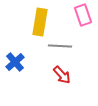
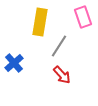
pink rectangle: moved 2 px down
gray line: moved 1 px left; rotated 60 degrees counterclockwise
blue cross: moved 1 px left, 1 px down
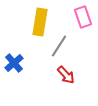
red arrow: moved 4 px right
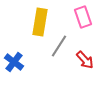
blue cross: moved 1 px up; rotated 12 degrees counterclockwise
red arrow: moved 19 px right, 15 px up
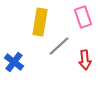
gray line: rotated 15 degrees clockwise
red arrow: rotated 36 degrees clockwise
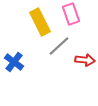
pink rectangle: moved 12 px left, 3 px up
yellow rectangle: rotated 36 degrees counterclockwise
red arrow: rotated 78 degrees counterclockwise
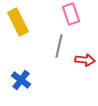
yellow rectangle: moved 22 px left
gray line: rotated 35 degrees counterclockwise
blue cross: moved 7 px right, 18 px down
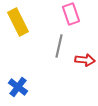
blue cross: moved 3 px left, 7 px down
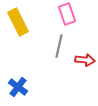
pink rectangle: moved 4 px left
